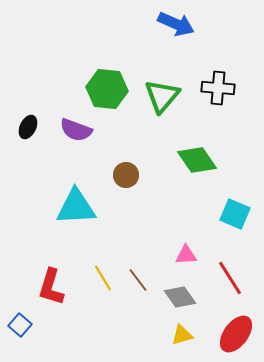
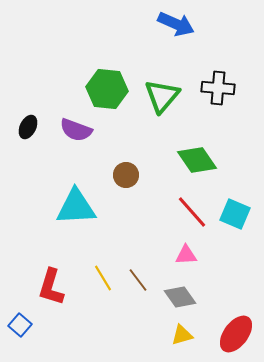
red line: moved 38 px left, 66 px up; rotated 9 degrees counterclockwise
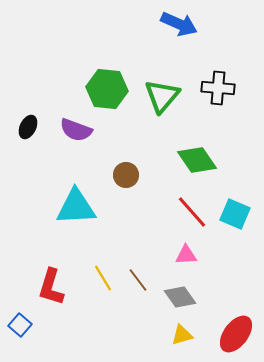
blue arrow: moved 3 px right
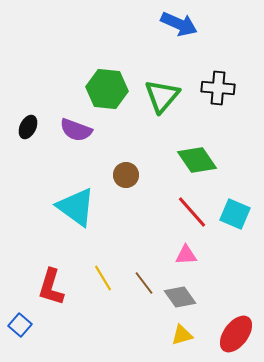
cyan triangle: rotated 39 degrees clockwise
brown line: moved 6 px right, 3 px down
